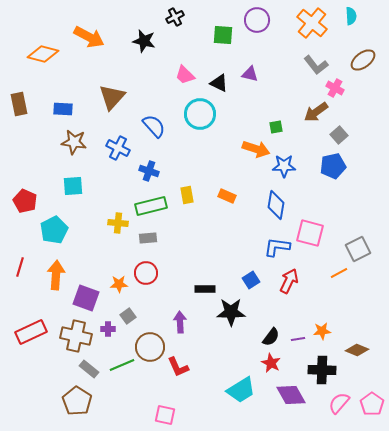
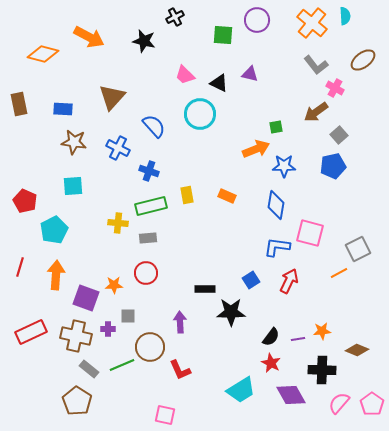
cyan semicircle at (351, 16): moved 6 px left
orange arrow at (256, 149): rotated 40 degrees counterclockwise
orange star at (119, 284): moved 5 px left, 1 px down
gray square at (128, 316): rotated 35 degrees clockwise
red L-shape at (178, 367): moved 2 px right, 3 px down
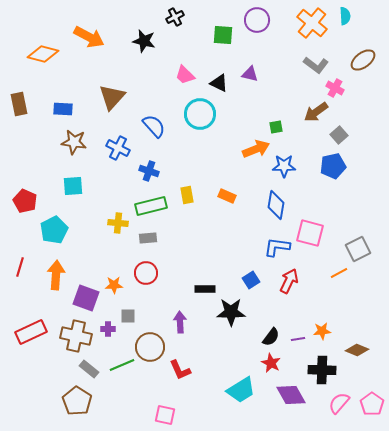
gray L-shape at (316, 65): rotated 15 degrees counterclockwise
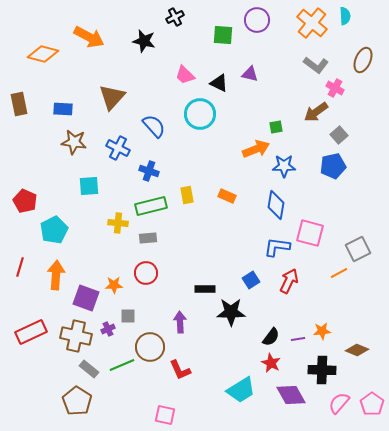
brown ellipse at (363, 60): rotated 30 degrees counterclockwise
cyan square at (73, 186): moved 16 px right
purple cross at (108, 329): rotated 24 degrees counterclockwise
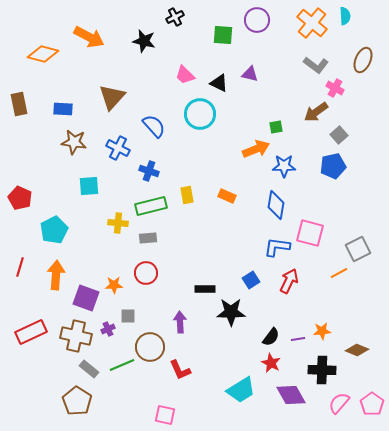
red pentagon at (25, 201): moved 5 px left, 3 px up
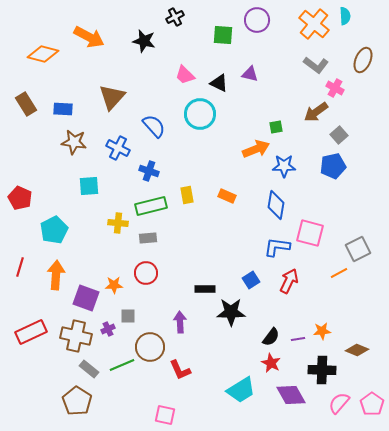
orange cross at (312, 23): moved 2 px right, 1 px down
brown rectangle at (19, 104): moved 7 px right; rotated 20 degrees counterclockwise
